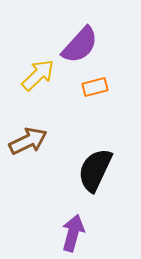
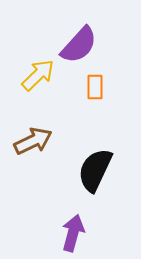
purple semicircle: moved 1 px left
orange rectangle: rotated 75 degrees counterclockwise
brown arrow: moved 5 px right
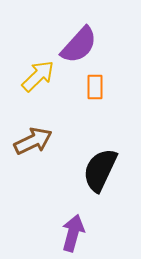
yellow arrow: moved 1 px down
black semicircle: moved 5 px right
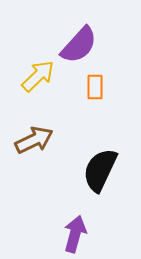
brown arrow: moved 1 px right, 1 px up
purple arrow: moved 2 px right, 1 px down
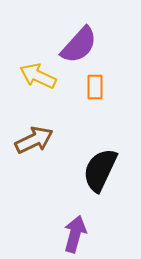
yellow arrow: rotated 111 degrees counterclockwise
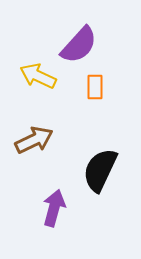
purple arrow: moved 21 px left, 26 px up
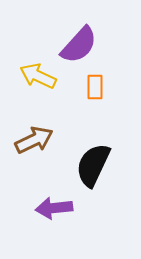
black semicircle: moved 7 px left, 5 px up
purple arrow: rotated 111 degrees counterclockwise
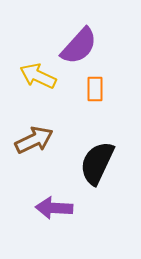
purple semicircle: moved 1 px down
orange rectangle: moved 2 px down
black semicircle: moved 4 px right, 2 px up
purple arrow: rotated 9 degrees clockwise
